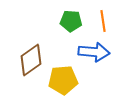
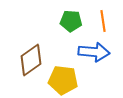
yellow pentagon: rotated 12 degrees clockwise
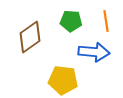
orange line: moved 3 px right
brown diamond: moved 1 px left, 23 px up
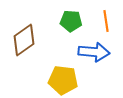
brown diamond: moved 6 px left, 3 px down
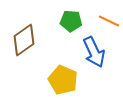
orange line: moved 3 px right; rotated 55 degrees counterclockwise
blue arrow: rotated 60 degrees clockwise
yellow pentagon: rotated 16 degrees clockwise
